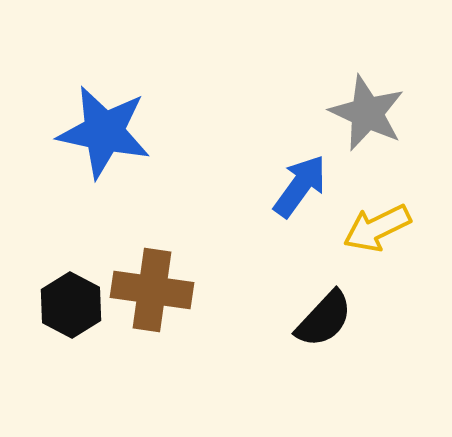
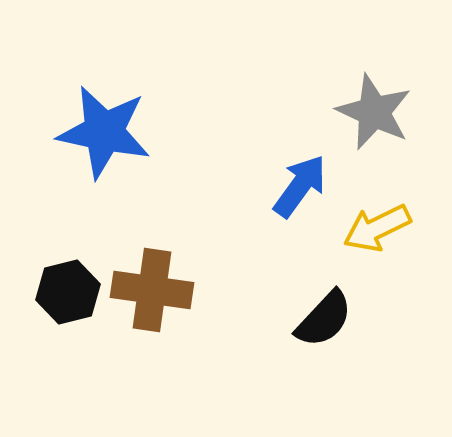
gray star: moved 7 px right, 1 px up
black hexagon: moved 3 px left, 13 px up; rotated 18 degrees clockwise
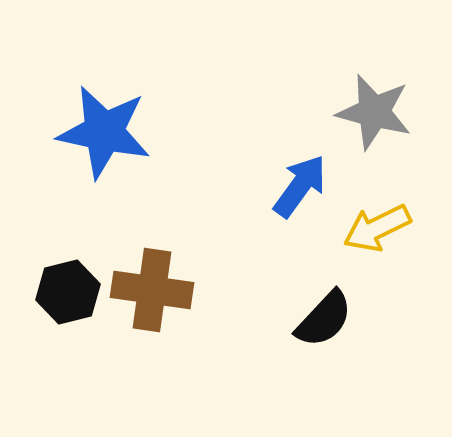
gray star: rotated 10 degrees counterclockwise
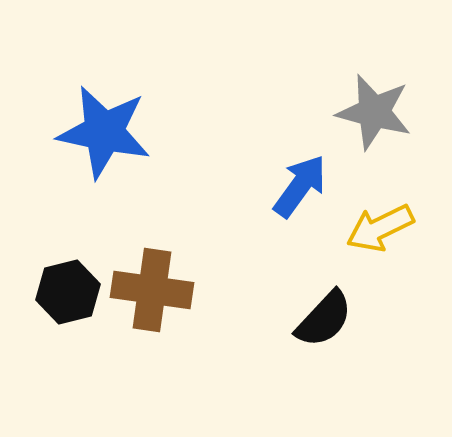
yellow arrow: moved 3 px right
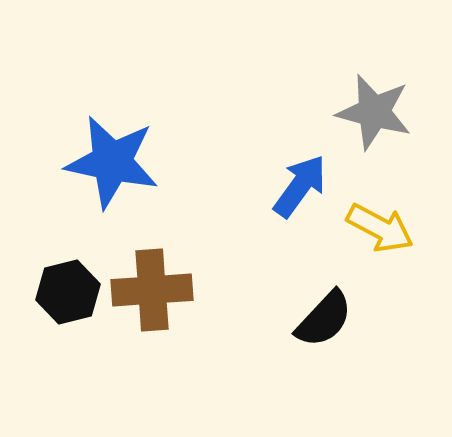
blue star: moved 8 px right, 30 px down
yellow arrow: rotated 126 degrees counterclockwise
brown cross: rotated 12 degrees counterclockwise
